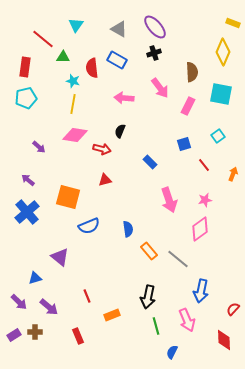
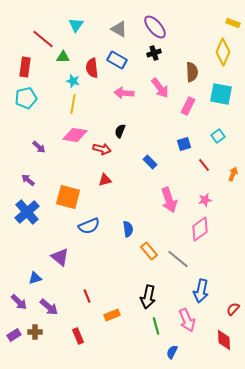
pink arrow at (124, 98): moved 5 px up
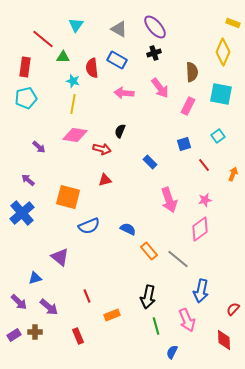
blue cross at (27, 212): moved 5 px left, 1 px down
blue semicircle at (128, 229): rotated 56 degrees counterclockwise
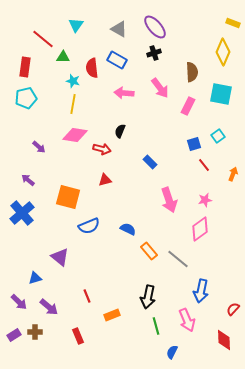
blue square at (184, 144): moved 10 px right
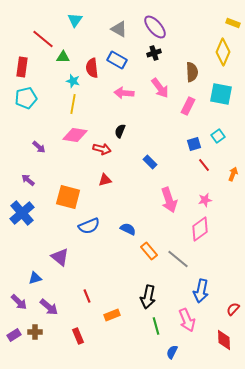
cyan triangle at (76, 25): moved 1 px left, 5 px up
red rectangle at (25, 67): moved 3 px left
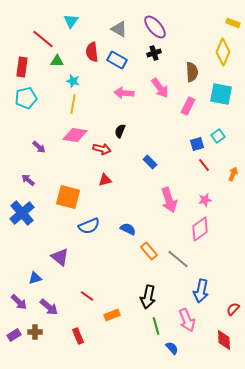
cyan triangle at (75, 20): moved 4 px left, 1 px down
green triangle at (63, 57): moved 6 px left, 4 px down
red semicircle at (92, 68): moved 16 px up
blue square at (194, 144): moved 3 px right
red line at (87, 296): rotated 32 degrees counterclockwise
blue semicircle at (172, 352): moved 4 px up; rotated 112 degrees clockwise
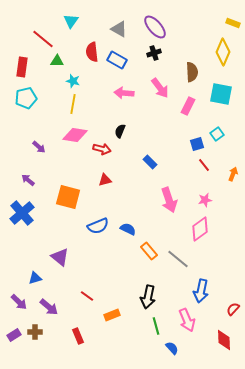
cyan square at (218, 136): moved 1 px left, 2 px up
blue semicircle at (89, 226): moved 9 px right
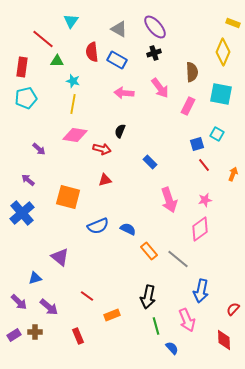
cyan square at (217, 134): rotated 24 degrees counterclockwise
purple arrow at (39, 147): moved 2 px down
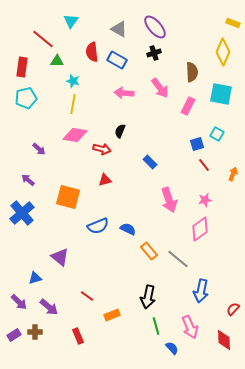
pink arrow at (187, 320): moved 3 px right, 7 px down
